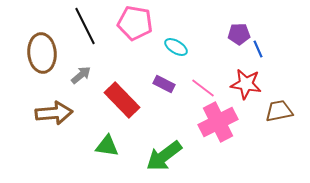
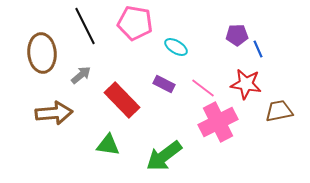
purple pentagon: moved 2 px left, 1 px down
green triangle: moved 1 px right, 1 px up
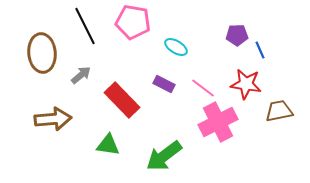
pink pentagon: moved 2 px left, 1 px up
blue line: moved 2 px right, 1 px down
brown arrow: moved 1 px left, 6 px down
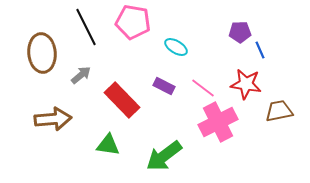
black line: moved 1 px right, 1 px down
purple pentagon: moved 3 px right, 3 px up
purple rectangle: moved 2 px down
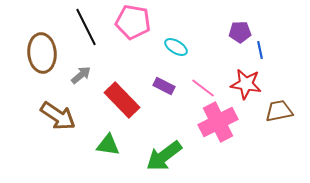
blue line: rotated 12 degrees clockwise
brown arrow: moved 5 px right, 3 px up; rotated 39 degrees clockwise
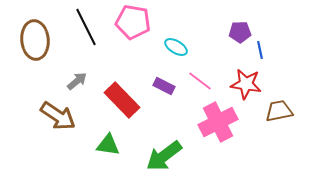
brown ellipse: moved 7 px left, 13 px up
gray arrow: moved 4 px left, 6 px down
pink line: moved 3 px left, 7 px up
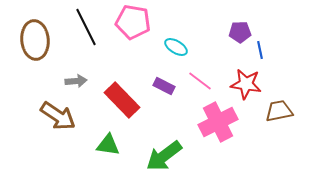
gray arrow: moved 1 px left; rotated 35 degrees clockwise
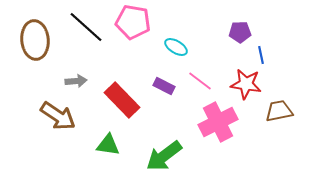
black line: rotated 21 degrees counterclockwise
blue line: moved 1 px right, 5 px down
